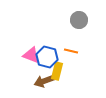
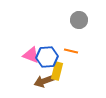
blue hexagon: rotated 20 degrees counterclockwise
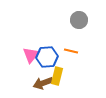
pink triangle: rotated 48 degrees clockwise
yellow rectangle: moved 5 px down
brown arrow: moved 1 px left, 2 px down
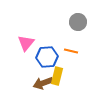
gray circle: moved 1 px left, 2 px down
pink triangle: moved 5 px left, 12 px up
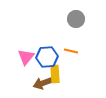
gray circle: moved 2 px left, 3 px up
pink triangle: moved 14 px down
yellow rectangle: moved 2 px left, 2 px up; rotated 18 degrees counterclockwise
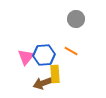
orange line: rotated 16 degrees clockwise
blue hexagon: moved 3 px left, 2 px up
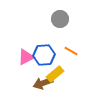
gray circle: moved 16 px left
pink triangle: rotated 24 degrees clockwise
yellow rectangle: rotated 54 degrees clockwise
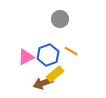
blue hexagon: moved 4 px right; rotated 15 degrees counterclockwise
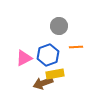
gray circle: moved 1 px left, 7 px down
orange line: moved 5 px right, 4 px up; rotated 32 degrees counterclockwise
pink triangle: moved 2 px left, 1 px down
yellow rectangle: rotated 30 degrees clockwise
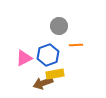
orange line: moved 2 px up
